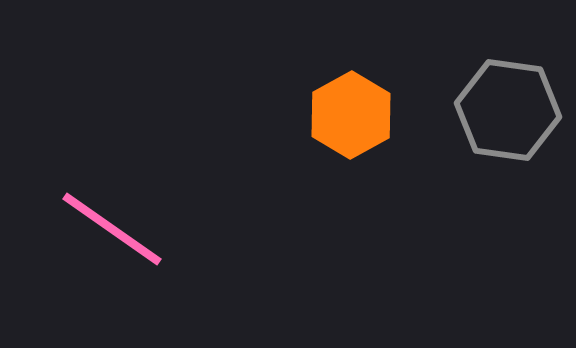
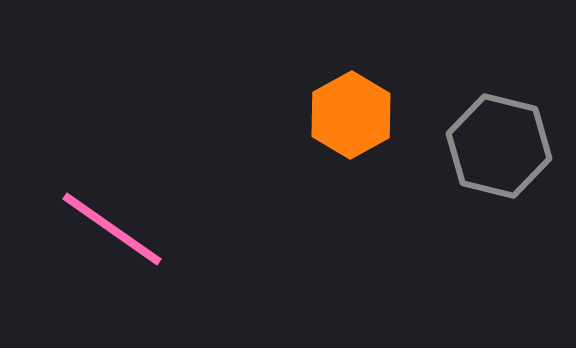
gray hexagon: moved 9 px left, 36 px down; rotated 6 degrees clockwise
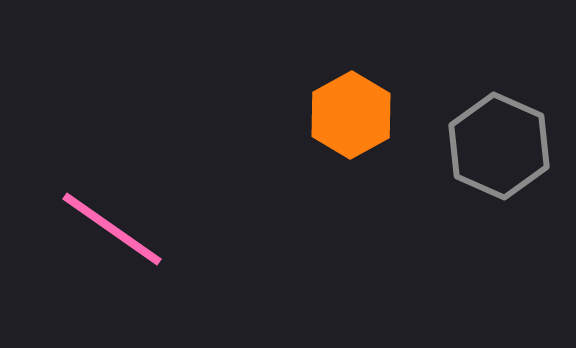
gray hexagon: rotated 10 degrees clockwise
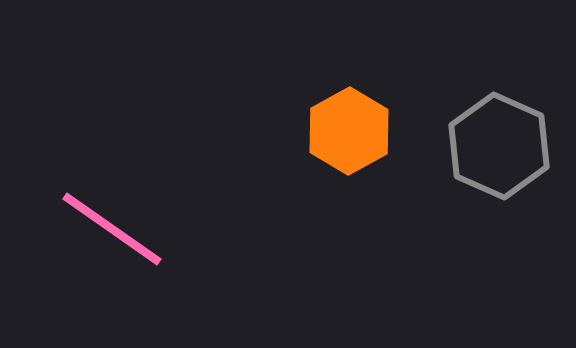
orange hexagon: moved 2 px left, 16 px down
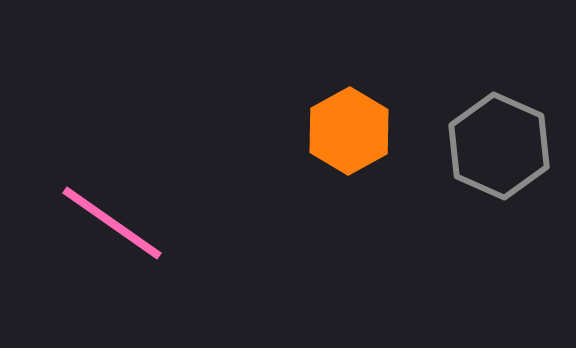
pink line: moved 6 px up
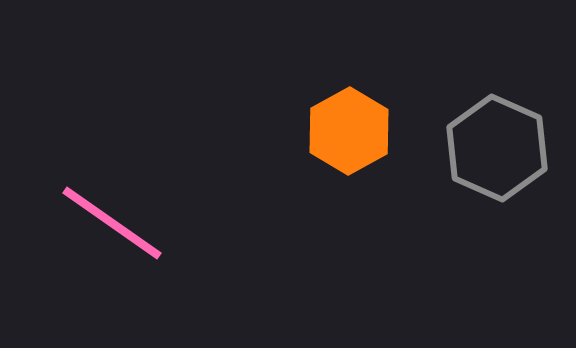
gray hexagon: moved 2 px left, 2 px down
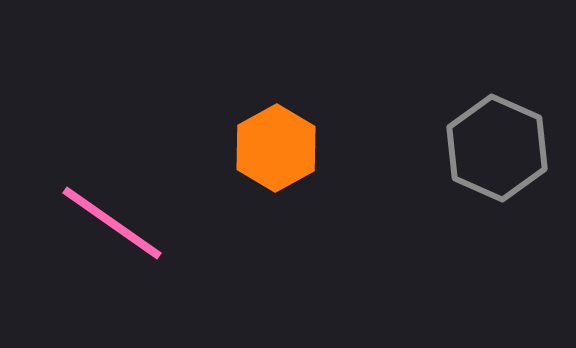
orange hexagon: moved 73 px left, 17 px down
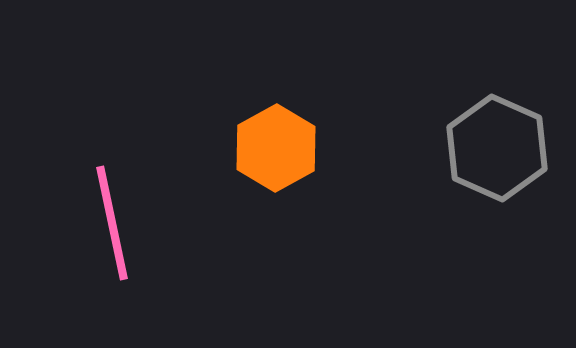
pink line: rotated 43 degrees clockwise
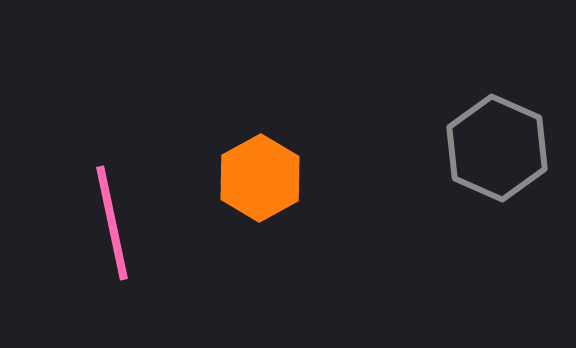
orange hexagon: moved 16 px left, 30 px down
